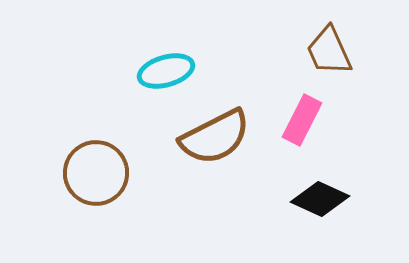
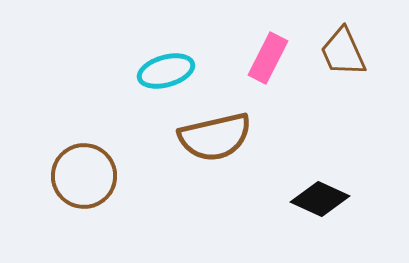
brown trapezoid: moved 14 px right, 1 px down
pink rectangle: moved 34 px left, 62 px up
brown semicircle: rotated 14 degrees clockwise
brown circle: moved 12 px left, 3 px down
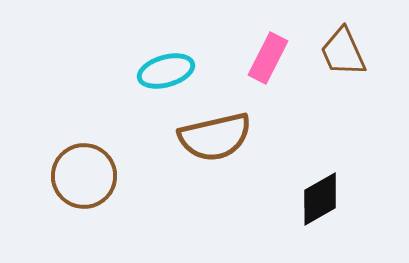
black diamond: rotated 54 degrees counterclockwise
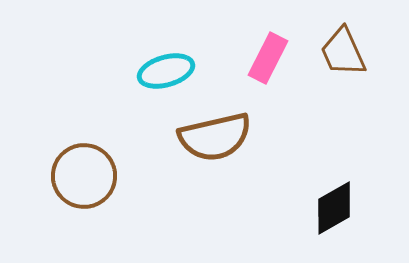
black diamond: moved 14 px right, 9 px down
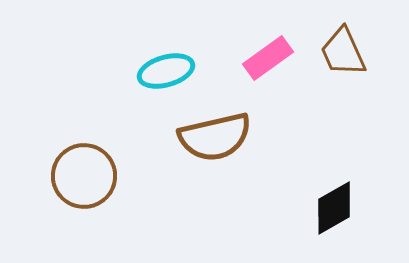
pink rectangle: rotated 27 degrees clockwise
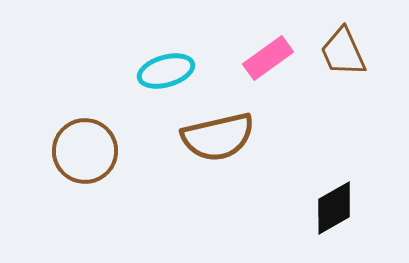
brown semicircle: moved 3 px right
brown circle: moved 1 px right, 25 px up
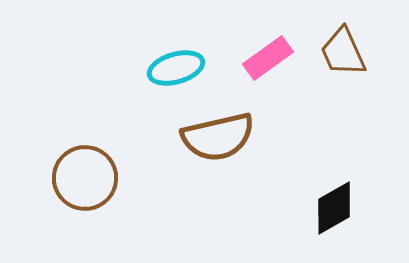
cyan ellipse: moved 10 px right, 3 px up
brown circle: moved 27 px down
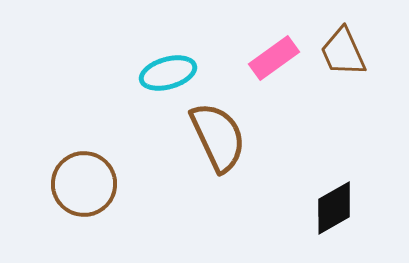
pink rectangle: moved 6 px right
cyan ellipse: moved 8 px left, 5 px down
brown semicircle: rotated 102 degrees counterclockwise
brown circle: moved 1 px left, 6 px down
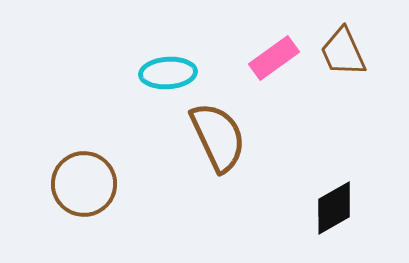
cyan ellipse: rotated 12 degrees clockwise
